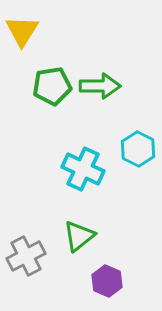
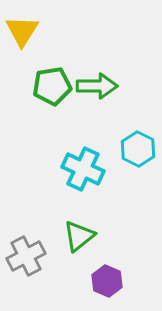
green arrow: moved 3 px left
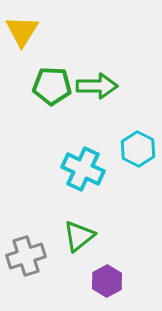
green pentagon: rotated 12 degrees clockwise
gray cross: rotated 9 degrees clockwise
purple hexagon: rotated 8 degrees clockwise
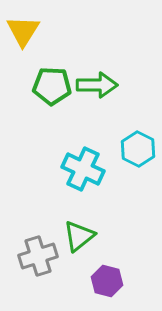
yellow triangle: moved 1 px right
green arrow: moved 1 px up
gray cross: moved 12 px right
purple hexagon: rotated 16 degrees counterclockwise
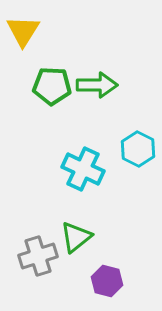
green triangle: moved 3 px left, 1 px down
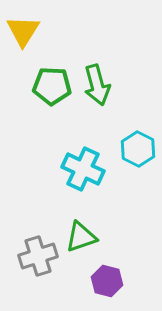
green arrow: rotated 75 degrees clockwise
green triangle: moved 5 px right; rotated 20 degrees clockwise
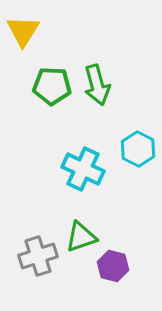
purple hexagon: moved 6 px right, 15 px up
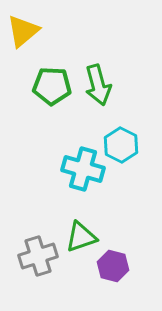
yellow triangle: rotated 18 degrees clockwise
green arrow: moved 1 px right
cyan hexagon: moved 17 px left, 4 px up
cyan cross: rotated 9 degrees counterclockwise
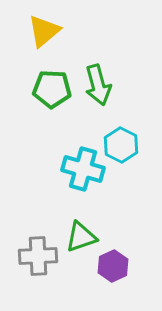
yellow triangle: moved 21 px right
green pentagon: moved 3 px down
gray cross: rotated 15 degrees clockwise
purple hexagon: rotated 20 degrees clockwise
